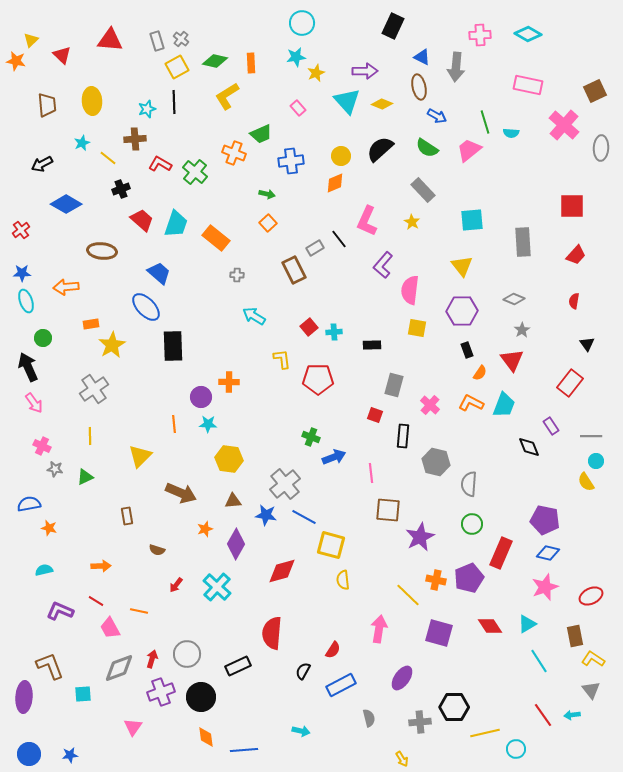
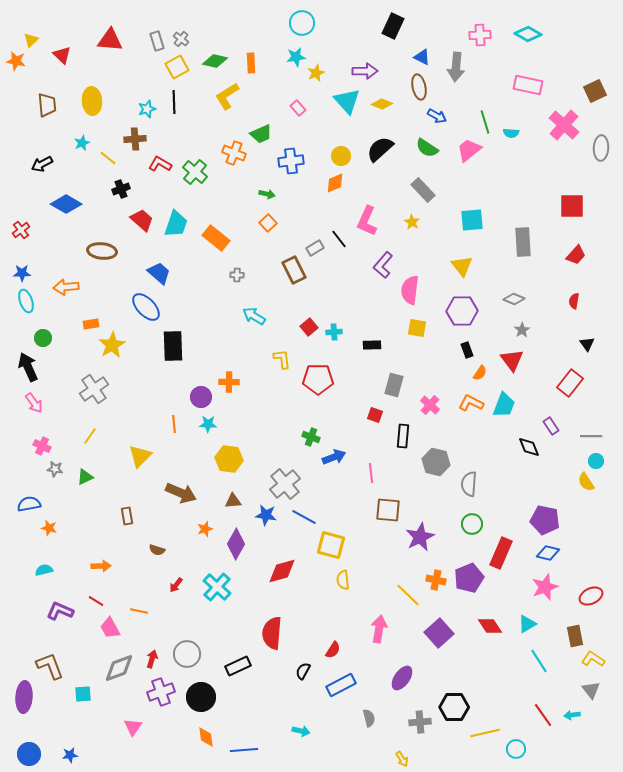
yellow line at (90, 436): rotated 36 degrees clockwise
purple square at (439, 633): rotated 32 degrees clockwise
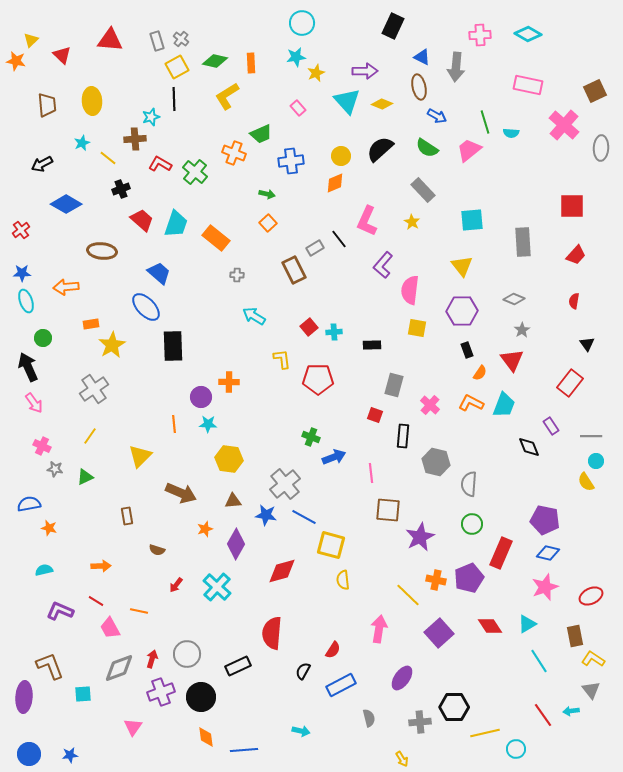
black line at (174, 102): moved 3 px up
cyan star at (147, 109): moved 4 px right, 8 px down
cyan arrow at (572, 715): moved 1 px left, 4 px up
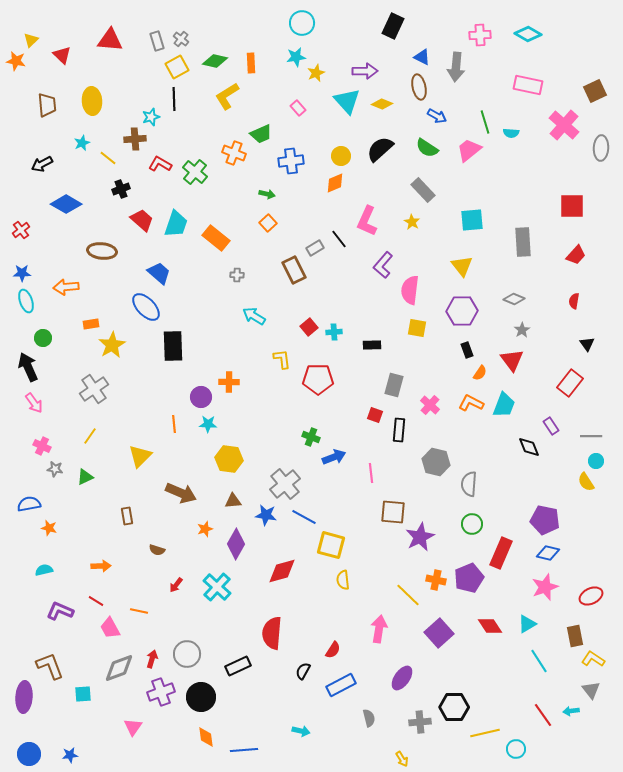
black rectangle at (403, 436): moved 4 px left, 6 px up
brown square at (388, 510): moved 5 px right, 2 px down
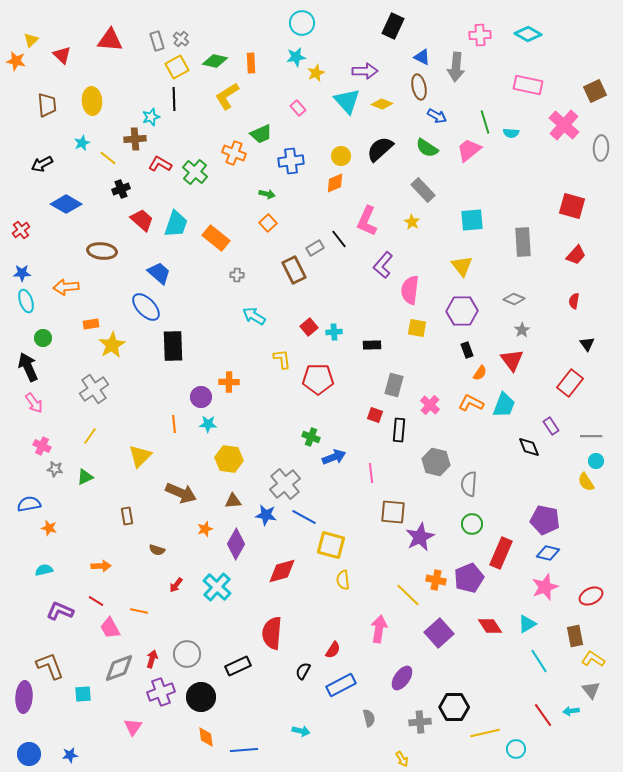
red square at (572, 206): rotated 16 degrees clockwise
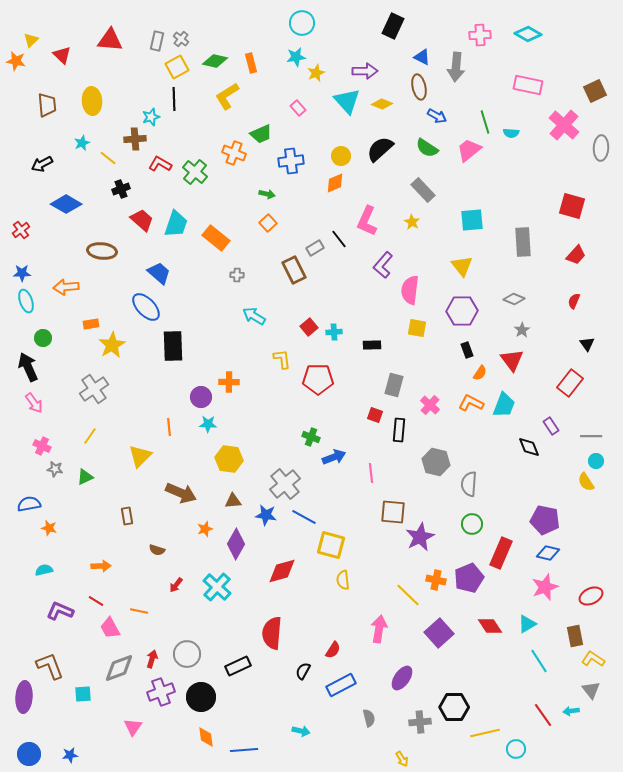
gray rectangle at (157, 41): rotated 30 degrees clockwise
orange rectangle at (251, 63): rotated 12 degrees counterclockwise
red semicircle at (574, 301): rotated 14 degrees clockwise
orange line at (174, 424): moved 5 px left, 3 px down
